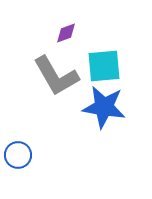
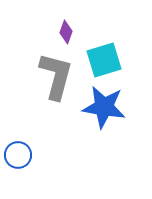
purple diamond: moved 1 px up; rotated 50 degrees counterclockwise
cyan square: moved 6 px up; rotated 12 degrees counterclockwise
gray L-shape: rotated 135 degrees counterclockwise
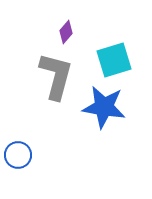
purple diamond: rotated 20 degrees clockwise
cyan square: moved 10 px right
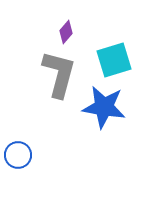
gray L-shape: moved 3 px right, 2 px up
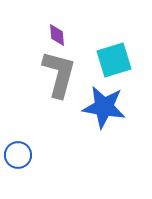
purple diamond: moved 9 px left, 3 px down; rotated 45 degrees counterclockwise
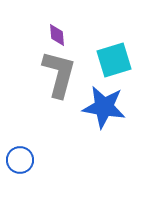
blue circle: moved 2 px right, 5 px down
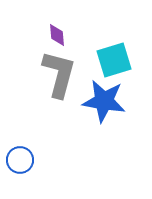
blue star: moved 6 px up
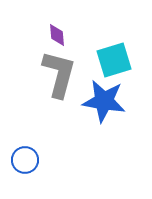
blue circle: moved 5 px right
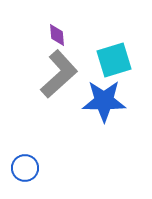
gray L-shape: rotated 33 degrees clockwise
blue star: rotated 9 degrees counterclockwise
blue circle: moved 8 px down
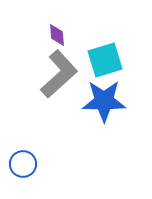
cyan square: moved 9 px left
blue circle: moved 2 px left, 4 px up
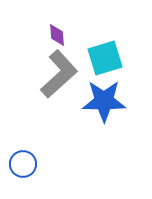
cyan square: moved 2 px up
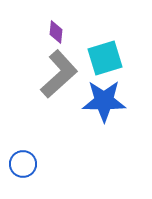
purple diamond: moved 1 px left, 3 px up; rotated 10 degrees clockwise
